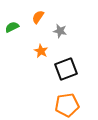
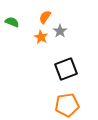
orange semicircle: moved 7 px right
green semicircle: moved 5 px up; rotated 48 degrees clockwise
gray star: rotated 24 degrees clockwise
orange star: moved 14 px up
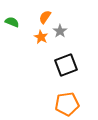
black square: moved 4 px up
orange pentagon: moved 1 px up
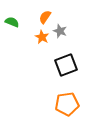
gray star: rotated 16 degrees counterclockwise
orange star: moved 1 px right
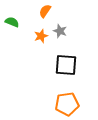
orange semicircle: moved 6 px up
orange star: moved 1 px left, 1 px up; rotated 24 degrees clockwise
black square: rotated 25 degrees clockwise
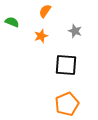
gray star: moved 15 px right
orange pentagon: rotated 15 degrees counterclockwise
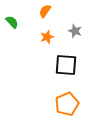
green semicircle: rotated 24 degrees clockwise
orange star: moved 6 px right, 1 px down
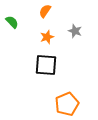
black square: moved 20 px left
